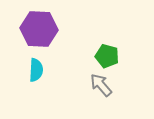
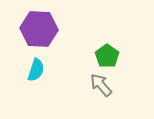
green pentagon: rotated 20 degrees clockwise
cyan semicircle: rotated 15 degrees clockwise
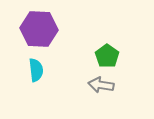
cyan semicircle: rotated 25 degrees counterclockwise
gray arrow: rotated 40 degrees counterclockwise
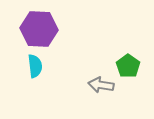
green pentagon: moved 21 px right, 10 px down
cyan semicircle: moved 1 px left, 4 px up
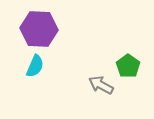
cyan semicircle: rotated 30 degrees clockwise
gray arrow: rotated 20 degrees clockwise
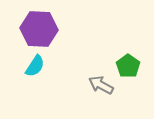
cyan semicircle: rotated 10 degrees clockwise
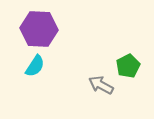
green pentagon: rotated 10 degrees clockwise
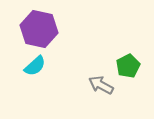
purple hexagon: rotated 9 degrees clockwise
cyan semicircle: rotated 15 degrees clockwise
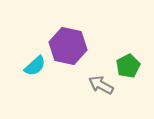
purple hexagon: moved 29 px right, 17 px down
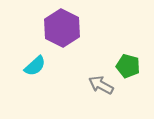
purple hexagon: moved 6 px left, 18 px up; rotated 15 degrees clockwise
green pentagon: rotated 30 degrees counterclockwise
